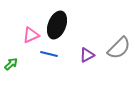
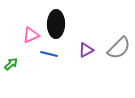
black ellipse: moved 1 px left, 1 px up; rotated 20 degrees counterclockwise
purple triangle: moved 1 px left, 5 px up
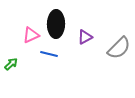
purple triangle: moved 1 px left, 13 px up
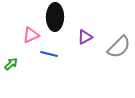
black ellipse: moved 1 px left, 7 px up
gray semicircle: moved 1 px up
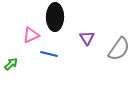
purple triangle: moved 2 px right, 1 px down; rotated 35 degrees counterclockwise
gray semicircle: moved 2 px down; rotated 10 degrees counterclockwise
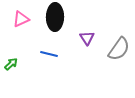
pink triangle: moved 10 px left, 16 px up
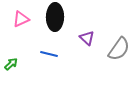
purple triangle: rotated 14 degrees counterclockwise
